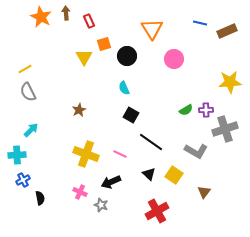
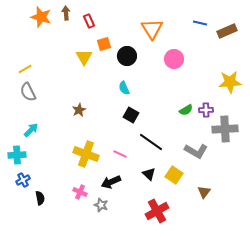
orange star: rotated 10 degrees counterclockwise
gray cross: rotated 15 degrees clockwise
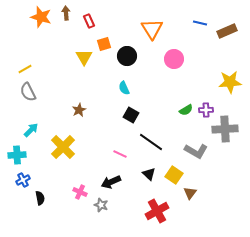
yellow cross: moved 23 px left, 7 px up; rotated 25 degrees clockwise
brown triangle: moved 14 px left, 1 px down
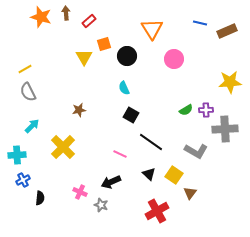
red rectangle: rotated 72 degrees clockwise
brown star: rotated 16 degrees clockwise
cyan arrow: moved 1 px right, 4 px up
black semicircle: rotated 16 degrees clockwise
